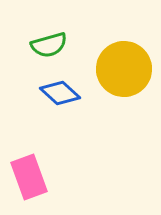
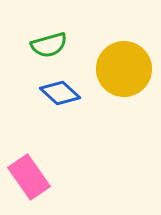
pink rectangle: rotated 15 degrees counterclockwise
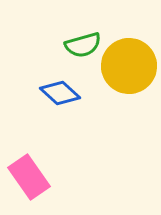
green semicircle: moved 34 px right
yellow circle: moved 5 px right, 3 px up
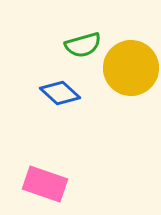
yellow circle: moved 2 px right, 2 px down
pink rectangle: moved 16 px right, 7 px down; rotated 36 degrees counterclockwise
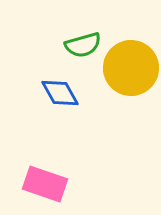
blue diamond: rotated 18 degrees clockwise
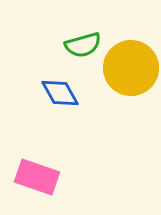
pink rectangle: moved 8 px left, 7 px up
